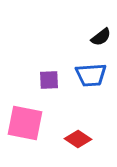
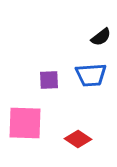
pink square: rotated 9 degrees counterclockwise
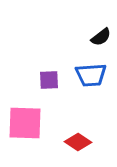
red diamond: moved 3 px down
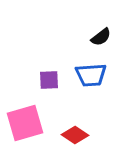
pink square: rotated 18 degrees counterclockwise
red diamond: moved 3 px left, 7 px up
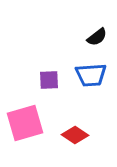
black semicircle: moved 4 px left
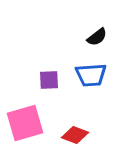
red diamond: rotated 12 degrees counterclockwise
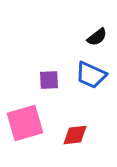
blue trapezoid: rotated 28 degrees clockwise
red diamond: rotated 28 degrees counterclockwise
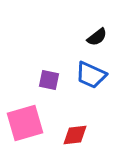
purple square: rotated 15 degrees clockwise
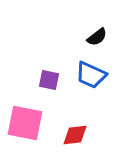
pink square: rotated 27 degrees clockwise
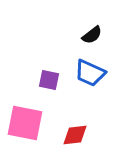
black semicircle: moved 5 px left, 2 px up
blue trapezoid: moved 1 px left, 2 px up
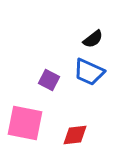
black semicircle: moved 1 px right, 4 px down
blue trapezoid: moved 1 px left, 1 px up
purple square: rotated 15 degrees clockwise
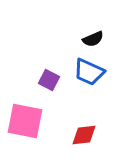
black semicircle: rotated 15 degrees clockwise
pink square: moved 2 px up
red diamond: moved 9 px right
